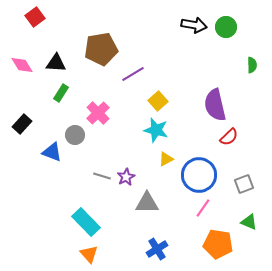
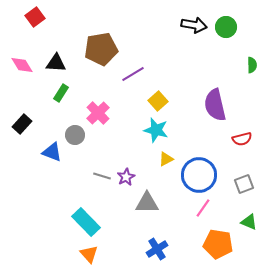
red semicircle: moved 13 px right, 2 px down; rotated 30 degrees clockwise
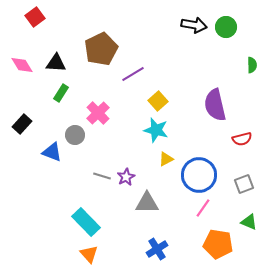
brown pentagon: rotated 16 degrees counterclockwise
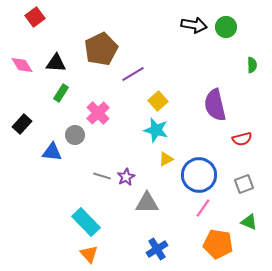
blue triangle: rotated 15 degrees counterclockwise
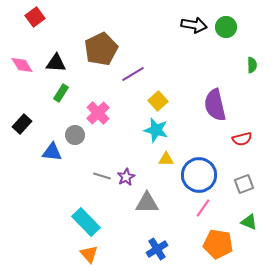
yellow triangle: rotated 28 degrees clockwise
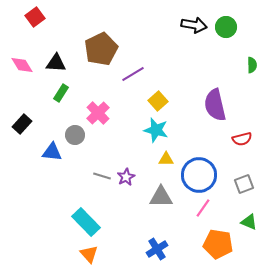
gray triangle: moved 14 px right, 6 px up
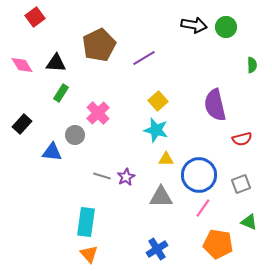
brown pentagon: moved 2 px left, 4 px up
purple line: moved 11 px right, 16 px up
gray square: moved 3 px left
cyan rectangle: rotated 52 degrees clockwise
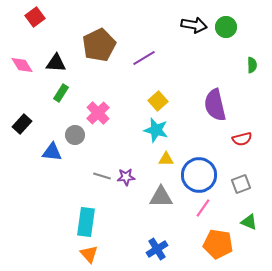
purple star: rotated 24 degrees clockwise
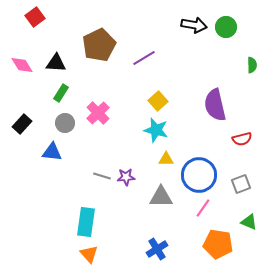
gray circle: moved 10 px left, 12 px up
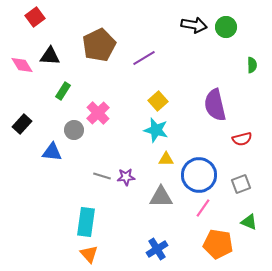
black triangle: moved 6 px left, 7 px up
green rectangle: moved 2 px right, 2 px up
gray circle: moved 9 px right, 7 px down
